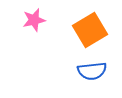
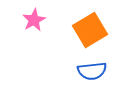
pink star: rotated 15 degrees counterclockwise
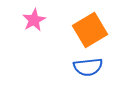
blue semicircle: moved 4 px left, 4 px up
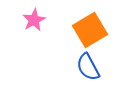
blue semicircle: rotated 68 degrees clockwise
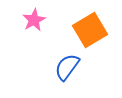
blue semicircle: moved 21 px left; rotated 64 degrees clockwise
